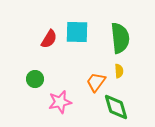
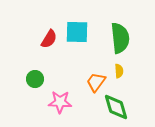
pink star: rotated 15 degrees clockwise
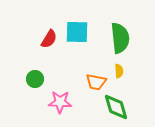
orange trapezoid: rotated 115 degrees counterclockwise
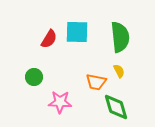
green semicircle: moved 1 px up
yellow semicircle: rotated 24 degrees counterclockwise
green circle: moved 1 px left, 2 px up
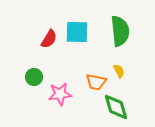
green semicircle: moved 6 px up
pink star: moved 8 px up; rotated 10 degrees counterclockwise
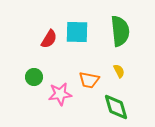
orange trapezoid: moved 7 px left, 2 px up
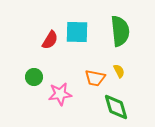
red semicircle: moved 1 px right, 1 px down
orange trapezoid: moved 6 px right, 2 px up
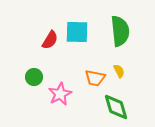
pink star: rotated 20 degrees counterclockwise
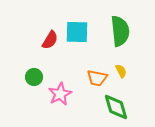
yellow semicircle: moved 2 px right
orange trapezoid: moved 2 px right
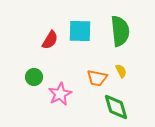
cyan square: moved 3 px right, 1 px up
